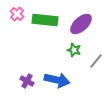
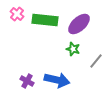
purple ellipse: moved 2 px left
green star: moved 1 px left, 1 px up
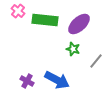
pink cross: moved 1 px right, 3 px up
blue arrow: rotated 15 degrees clockwise
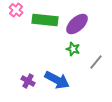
pink cross: moved 2 px left, 1 px up
purple ellipse: moved 2 px left
gray line: moved 1 px down
purple cross: moved 1 px right
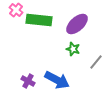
green rectangle: moved 6 px left
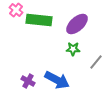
green star: rotated 16 degrees counterclockwise
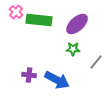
pink cross: moved 2 px down
purple cross: moved 1 px right, 6 px up; rotated 24 degrees counterclockwise
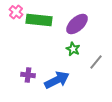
green star: rotated 24 degrees clockwise
purple cross: moved 1 px left
blue arrow: rotated 55 degrees counterclockwise
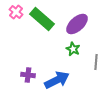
green rectangle: moved 3 px right, 1 px up; rotated 35 degrees clockwise
gray line: rotated 35 degrees counterclockwise
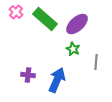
green rectangle: moved 3 px right
blue arrow: rotated 40 degrees counterclockwise
